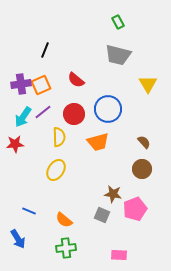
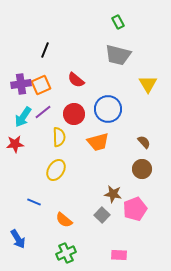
blue line: moved 5 px right, 9 px up
gray square: rotated 21 degrees clockwise
green cross: moved 5 px down; rotated 18 degrees counterclockwise
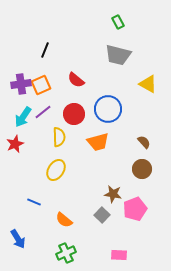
yellow triangle: rotated 30 degrees counterclockwise
red star: rotated 18 degrees counterclockwise
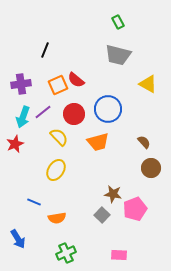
orange square: moved 17 px right
cyan arrow: rotated 15 degrees counterclockwise
yellow semicircle: rotated 42 degrees counterclockwise
brown circle: moved 9 px right, 1 px up
orange semicircle: moved 7 px left, 2 px up; rotated 48 degrees counterclockwise
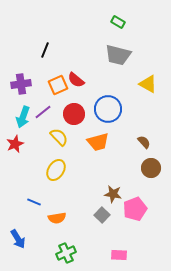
green rectangle: rotated 32 degrees counterclockwise
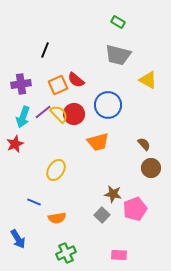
yellow triangle: moved 4 px up
blue circle: moved 4 px up
yellow semicircle: moved 23 px up
brown semicircle: moved 2 px down
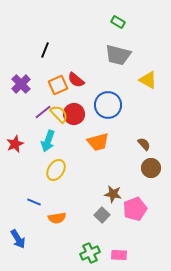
purple cross: rotated 36 degrees counterclockwise
cyan arrow: moved 25 px right, 24 px down
green cross: moved 24 px right
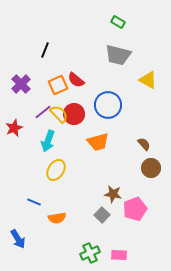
red star: moved 1 px left, 16 px up
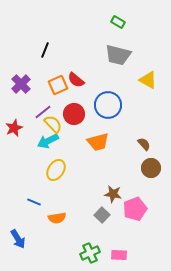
yellow semicircle: moved 6 px left, 10 px down
cyan arrow: rotated 45 degrees clockwise
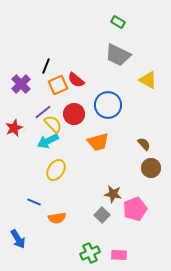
black line: moved 1 px right, 16 px down
gray trapezoid: rotated 12 degrees clockwise
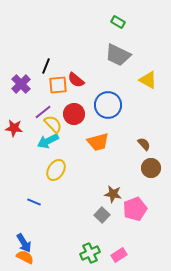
orange square: rotated 18 degrees clockwise
red star: rotated 30 degrees clockwise
orange semicircle: moved 32 px left, 39 px down; rotated 144 degrees counterclockwise
blue arrow: moved 6 px right, 4 px down
pink rectangle: rotated 35 degrees counterclockwise
